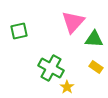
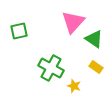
green triangle: rotated 30 degrees clockwise
yellow star: moved 7 px right, 1 px up; rotated 16 degrees counterclockwise
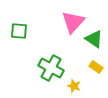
green square: rotated 18 degrees clockwise
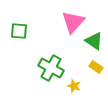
green triangle: moved 2 px down
